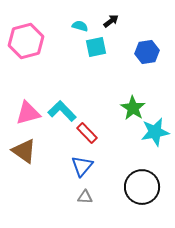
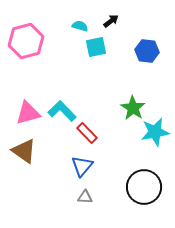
blue hexagon: moved 1 px up; rotated 15 degrees clockwise
black circle: moved 2 px right
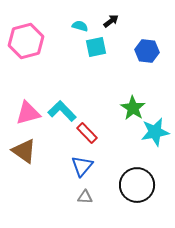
black circle: moved 7 px left, 2 px up
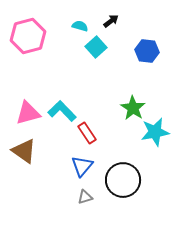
pink hexagon: moved 2 px right, 5 px up
cyan square: rotated 30 degrees counterclockwise
red rectangle: rotated 10 degrees clockwise
black circle: moved 14 px left, 5 px up
gray triangle: rotated 21 degrees counterclockwise
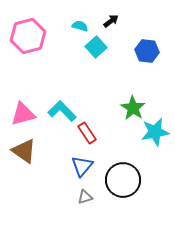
pink triangle: moved 5 px left, 1 px down
